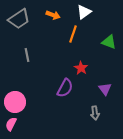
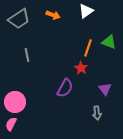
white triangle: moved 2 px right, 1 px up
orange line: moved 15 px right, 14 px down
gray arrow: moved 2 px right
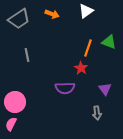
orange arrow: moved 1 px left, 1 px up
purple semicircle: rotated 60 degrees clockwise
